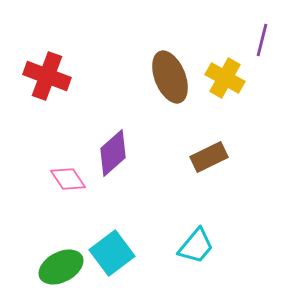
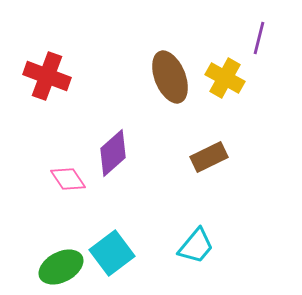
purple line: moved 3 px left, 2 px up
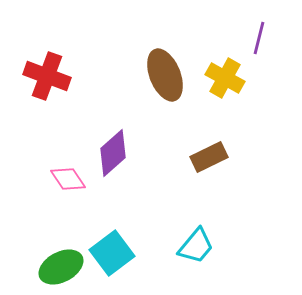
brown ellipse: moved 5 px left, 2 px up
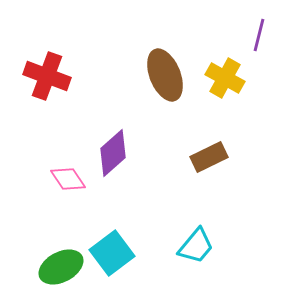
purple line: moved 3 px up
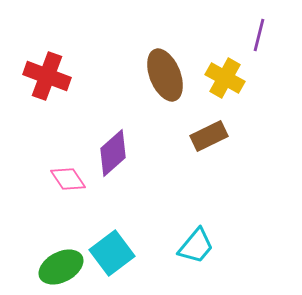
brown rectangle: moved 21 px up
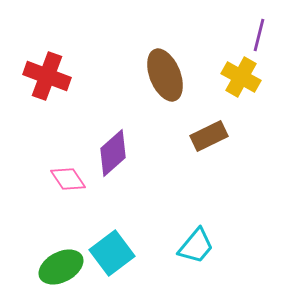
yellow cross: moved 16 px right, 1 px up
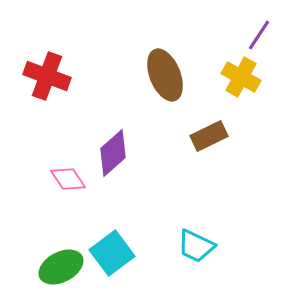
purple line: rotated 20 degrees clockwise
cyan trapezoid: rotated 75 degrees clockwise
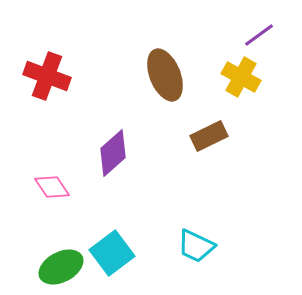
purple line: rotated 20 degrees clockwise
pink diamond: moved 16 px left, 8 px down
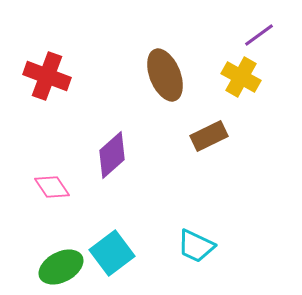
purple diamond: moved 1 px left, 2 px down
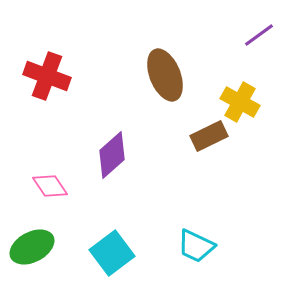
yellow cross: moved 1 px left, 25 px down
pink diamond: moved 2 px left, 1 px up
green ellipse: moved 29 px left, 20 px up
